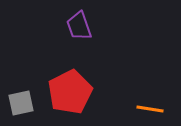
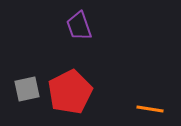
gray square: moved 6 px right, 14 px up
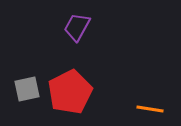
purple trapezoid: moved 2 px left, 1 px down; rotated 48 degrees clockwise
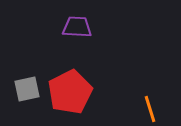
purple trapezoid: rotated 64 degrees clockwise
orange line: rotated 64 degrees clockwise
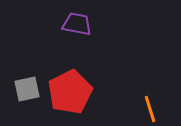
purple trapezoid: moved 3 px up; rotated 8 degrees clockwise
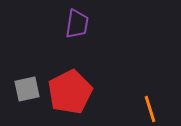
purple trapezoid: rotated 88 degrees clockwise
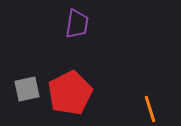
red pentagon: moved 1 px down
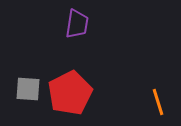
gray square: moved 1 px right; rotated 16 degrees clockwise
orange line: moved 8 px right, 7 px up
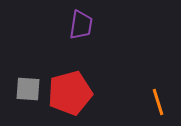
purple trapezoid: moved 4 px right, 1 px down
red pentagon: rotated 12 degrees clockwise
